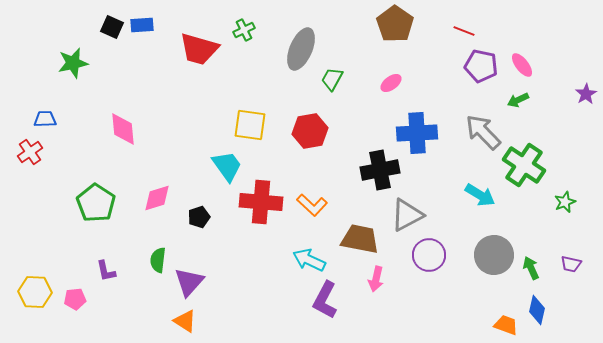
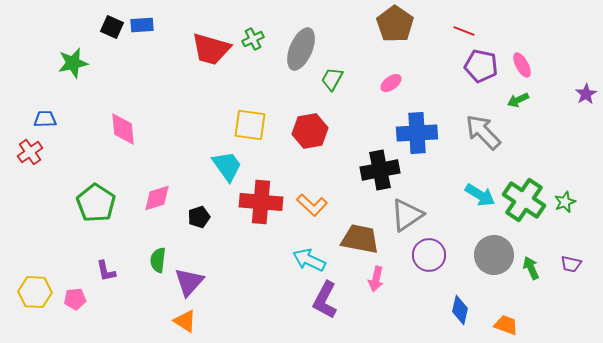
green cross at (244, 30): moved 9 px right, 9 px down
red trapezoid at (199, 49): moved 12 px right
pink ellipse at (522, 65): rotated 10 degrees clockwise
green cross at (524, 165): moved 35 px down
gray triangle at (407, 215): rotated 6 degrees counterclockwise
blue diamond at (537, 310): moved 77 px left
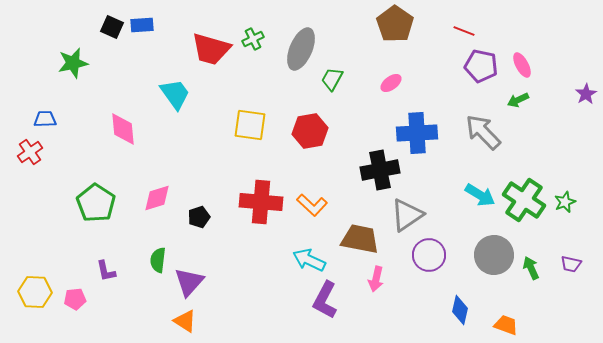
cyan trapezoid at (227, 166): moved 52 px left, 72 px up
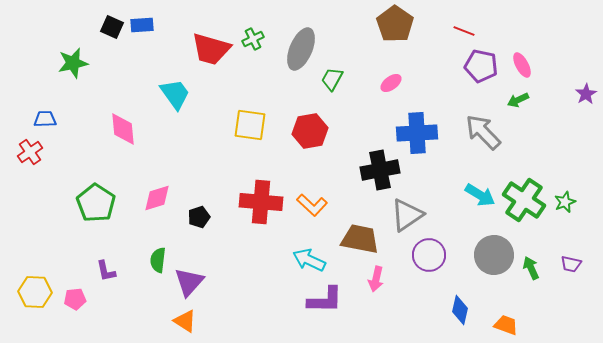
purple L-shape at (325, 300): rotated 117 degrees counterclockwise
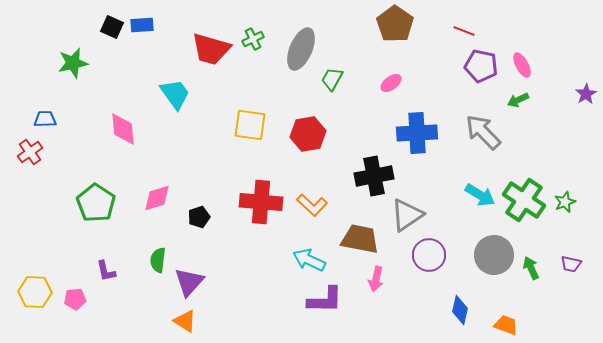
red hexagon at (310, 131): moved 2 px left, 3 px down
black cross at (380, 170): moved 6 px left, 6 px down
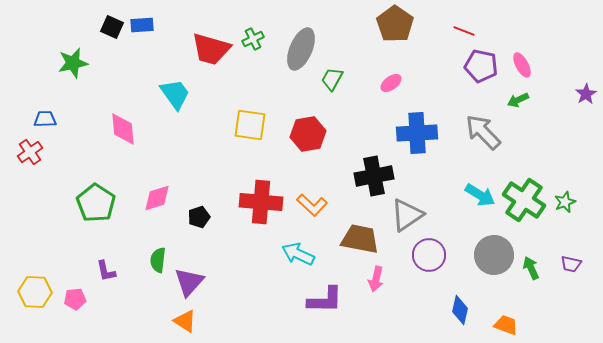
cyan arrow at (309, 260): moved 11 px left, 6 px up
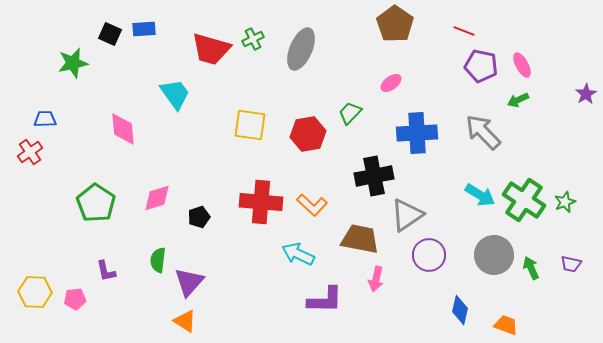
blue rectangle at (142, 25): moved 2 px right, 4 px down
black square at (112, 27): moved 2 px left, 7 px down
green trapezoid at (332, 79): moved 18 px right, 34 px down; rotated 15 degrees clockwise
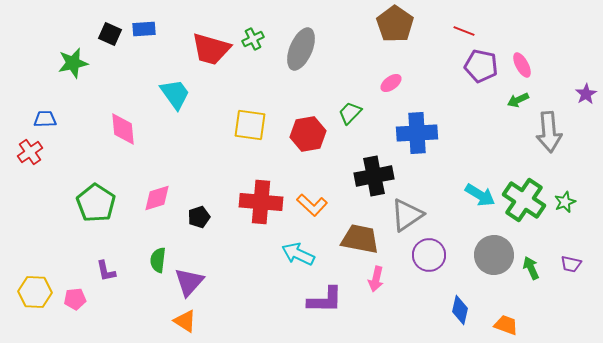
gray arrow at (483, 132): moved 66 px right; rotated 141 degrees counterclockwise
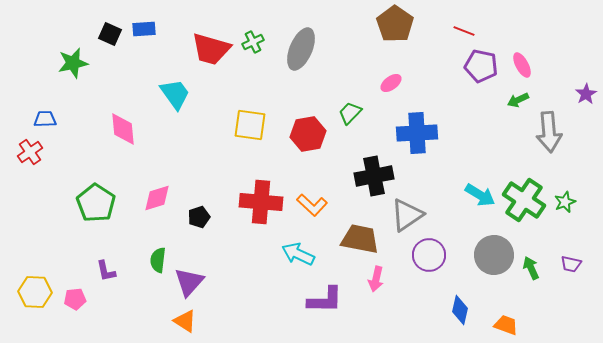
green cross at (253, 39): moved 3 px down
